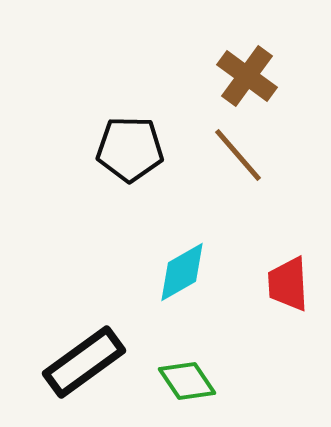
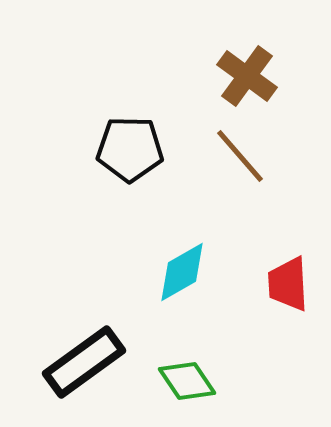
brown line: moved 2 px right, 1 px down
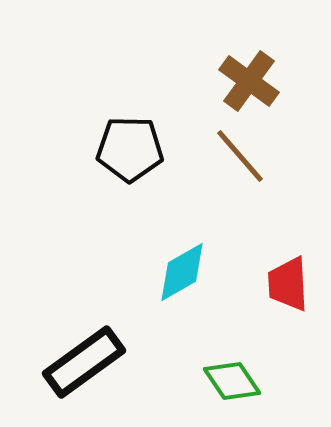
brown cross: moved 2 px right, 5 px down
green diamond: moved 45 px right
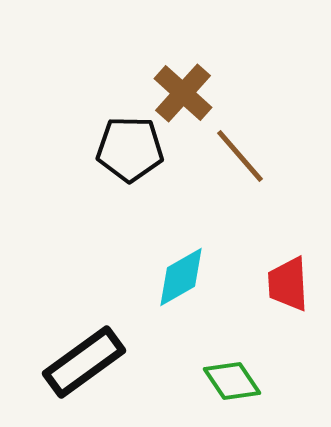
brown cross: moved 66 px left, 12 px down; rotated 6 degrees clockwise
cyan diamond: moved 1 px left, 5 px down
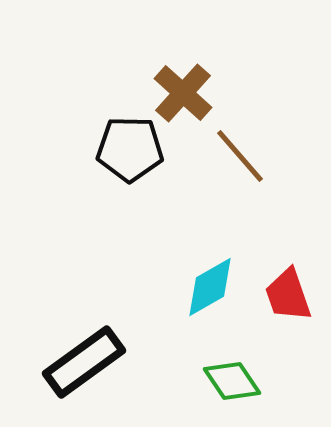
cyan diamond: moved 29 px right, 10 px down
red trapezoid: moved 11 px down; rotated 16 degrees counterclockwise
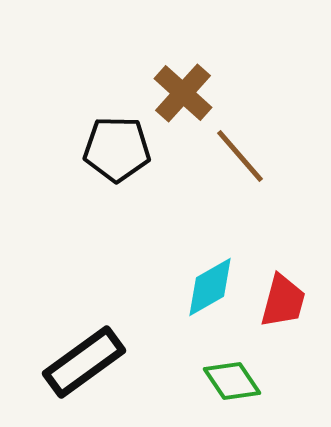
black pentagon: moved 13 px left
red trapezoid: moved 5 px left, 6 px down; rotated 146 degrees counterclockwise
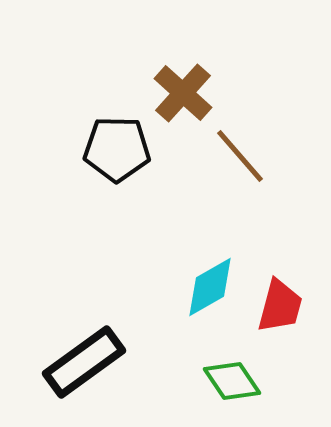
red trapezoid: moved 3 px left, 5 px down
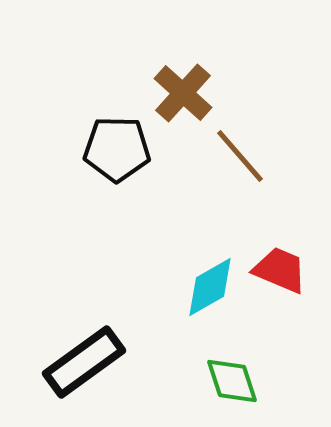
red trapezoid: moved 36 px up; rotated 82 degrees counterclockwise
green diamond: rotated 16 degrees clockwise
